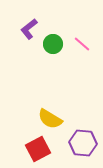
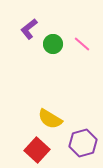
purple hexagon: rotated 20 degrees counterclockwise
red square: moved 1 px left, 1 px down; rotated 20 degrees counterclockwise
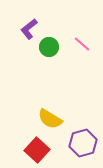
green circle: moved 4 px left, 3 px down
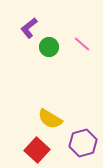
purple L-shape: moved 1 px up
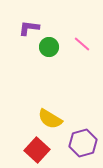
purple L-shape: rotated 45 degrees clockwise
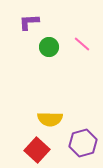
purple L-shape: moved 6 px up; rotated 10 degrees counterclockwise
yellow semicircle: rotated 30 degrees counterclockwise
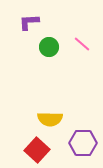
purple hexagon: rotated 16 degrees clockwise
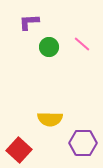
red square: moved 18 px left
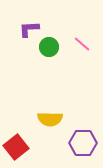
purple L-shape: moved 7 px down
red square: moved 3 px left, 3 px up; rotated 10 degrees clockwise
